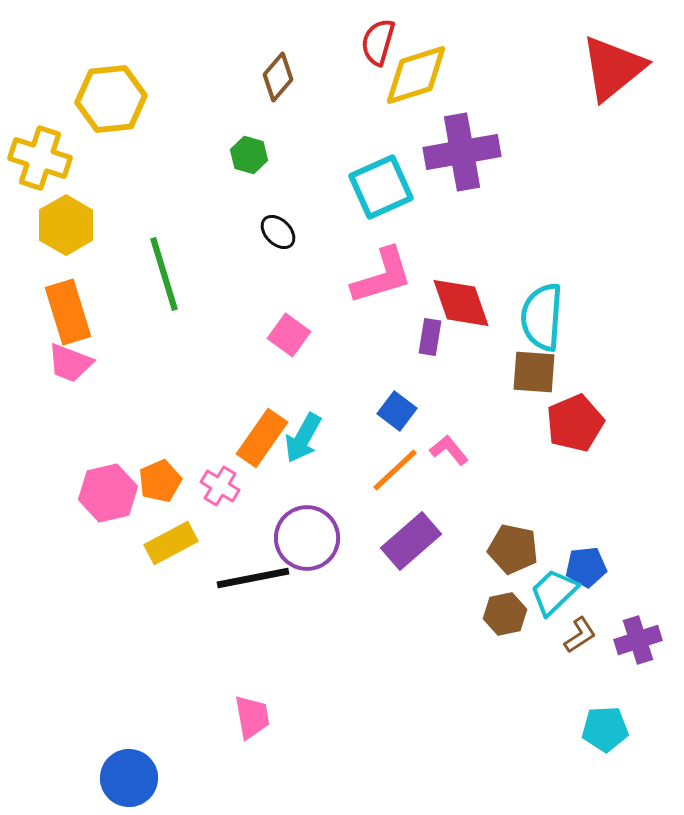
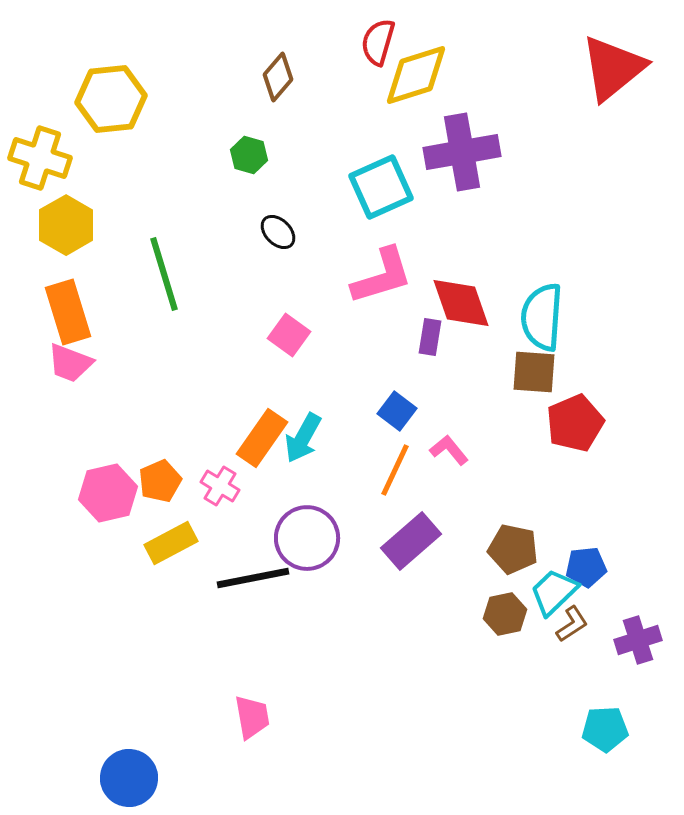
orange line at (395, 470): rotated 22 degrees counterclockwise
brown L-shape at (580, 635): moved 8 px left, 11 px up
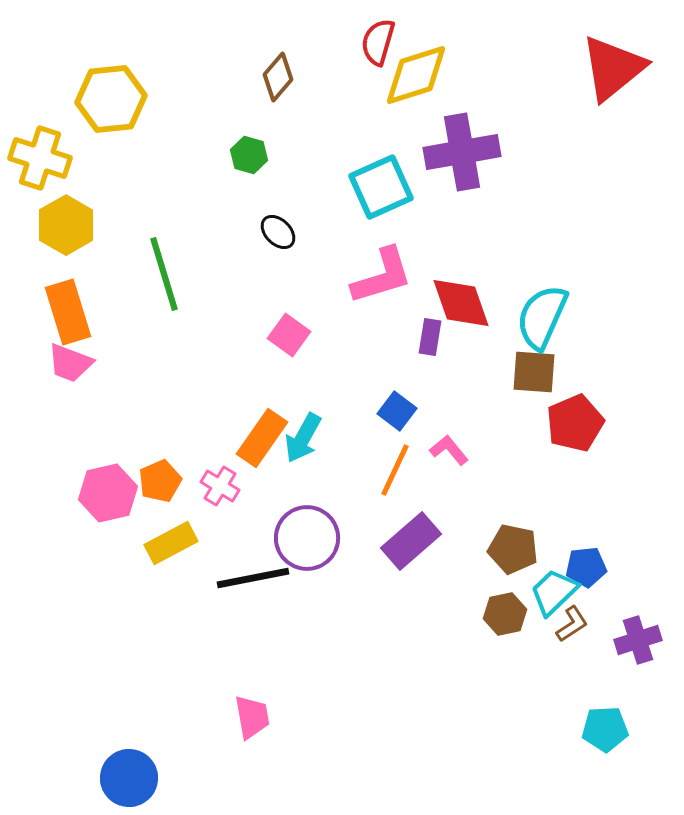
cyan semicircle at (542, 317): rotated 20 degrees clockwise
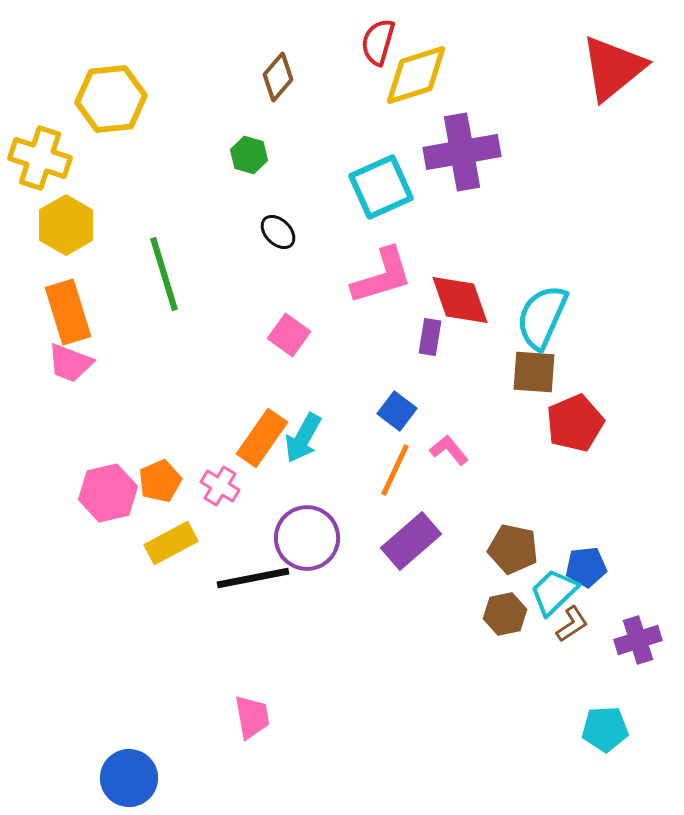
red diamond at (461, 303): moved 1 px left, 3 px up
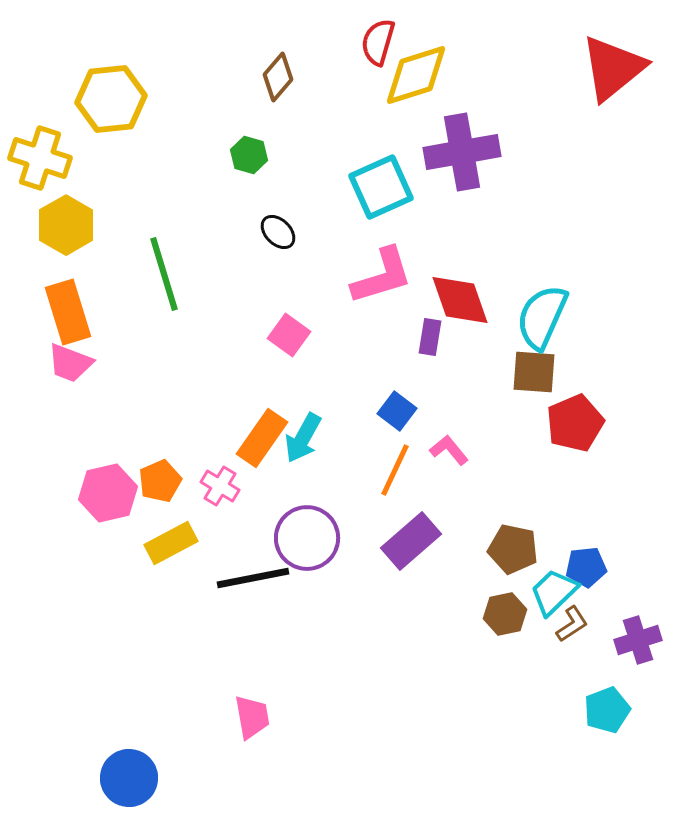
cyan pentagon at (605, 729): moved 2 px right, 19 px up; rotated 18 degrees counterclockwise
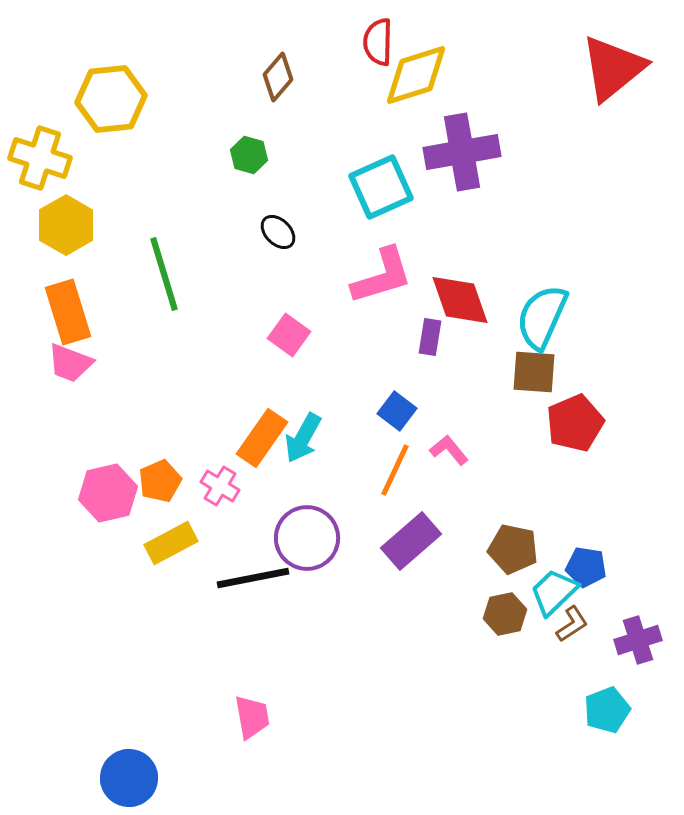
red semicircle at (378, 42): rotated 15 degrees counterclockwise
blue pentagon at (586, 567): rotated 15 degrees clockwise
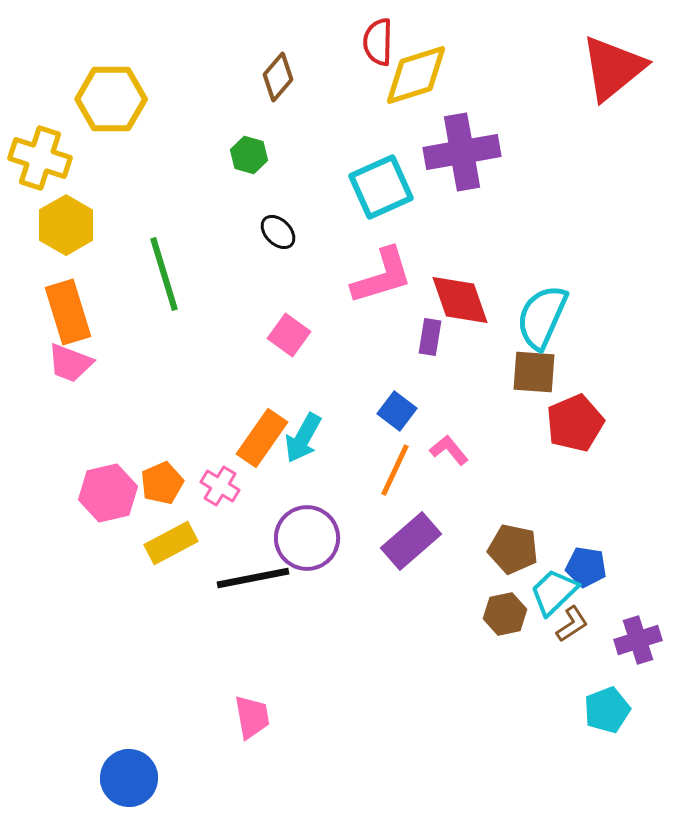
yellow hexagon at (111, 99): rotated 6 degrees clockwise
orange pentagon at (160, 481): moved 2 px right, 2 px down
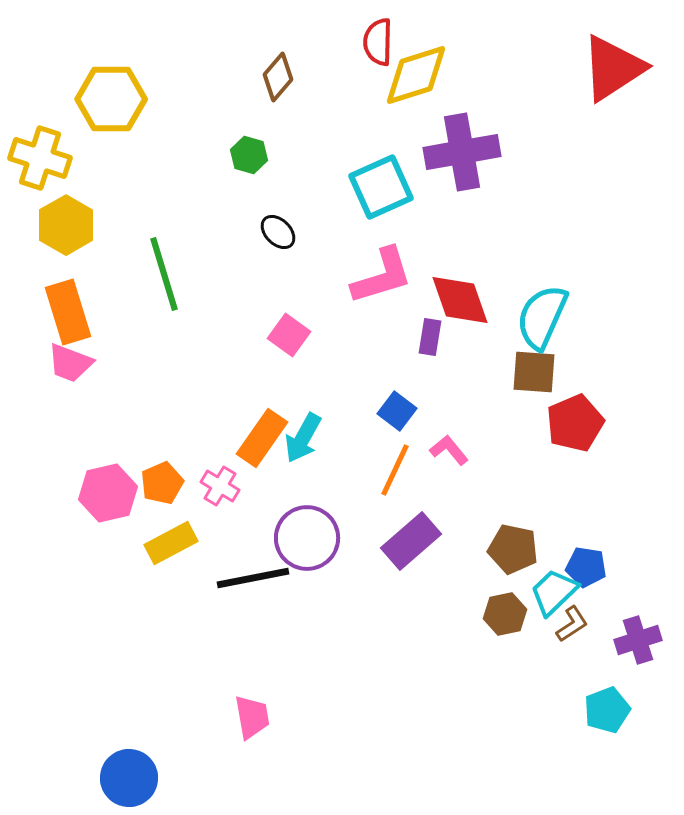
red triangle at (613, 68): rotated 6 degrees clockwise
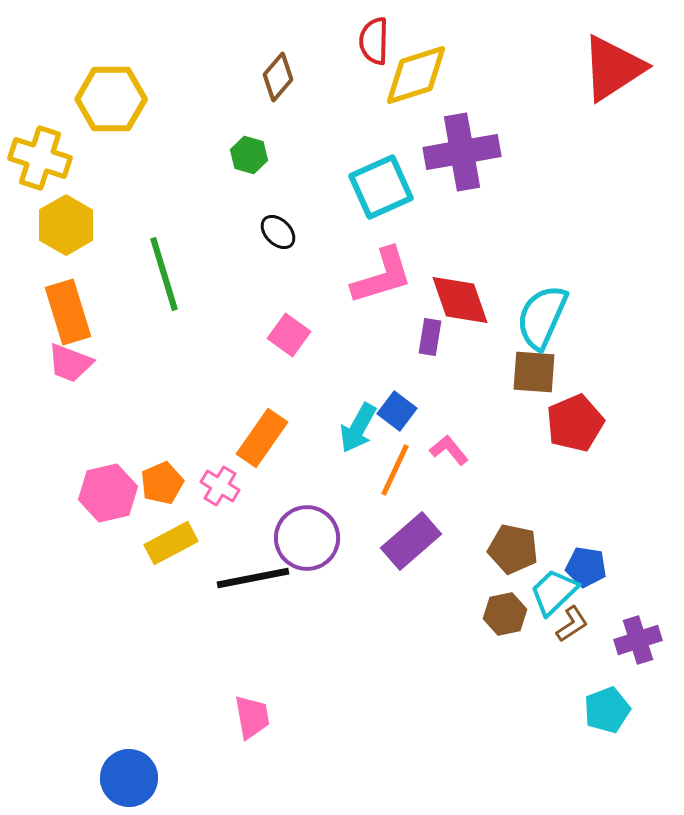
red semicircle at (378, 42): moved 4 px left, 1 px up
cyan arrow at (303, 438): moved 55 px right, 10 px up
